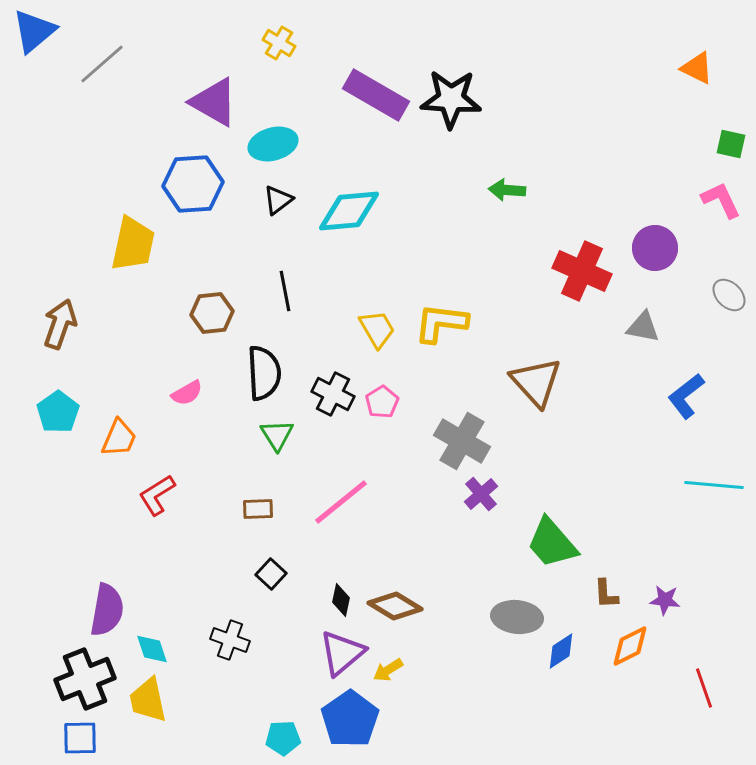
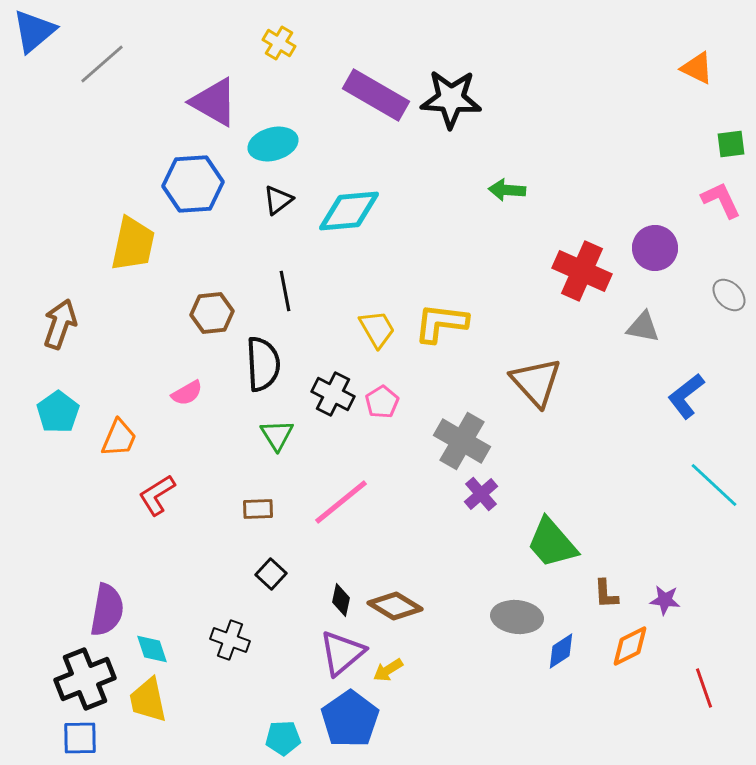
green square at (731, 144): rotated 20 degrees counterclockwise
black semicircle at (264, 373): moved 1 px left, 9 px up
cyan line at (714, 485): rotated 38 degrees clockwise
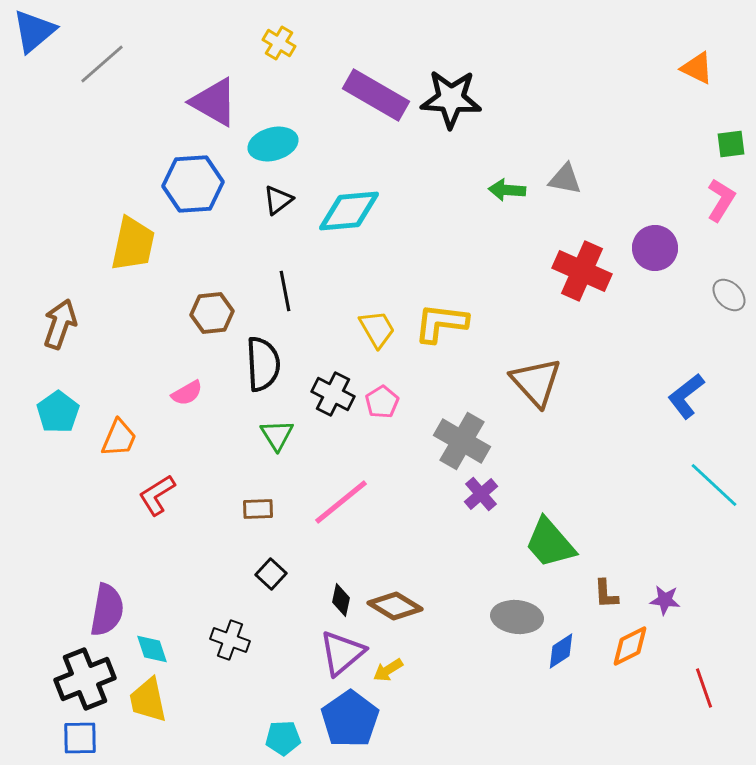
pink L-shape at (721, 200): rotated 57 degrees clockwise
gray triangle at (643, 327): moved 78 px left, 148 px up
green trapezoid at (552, 543): moved 2 px left
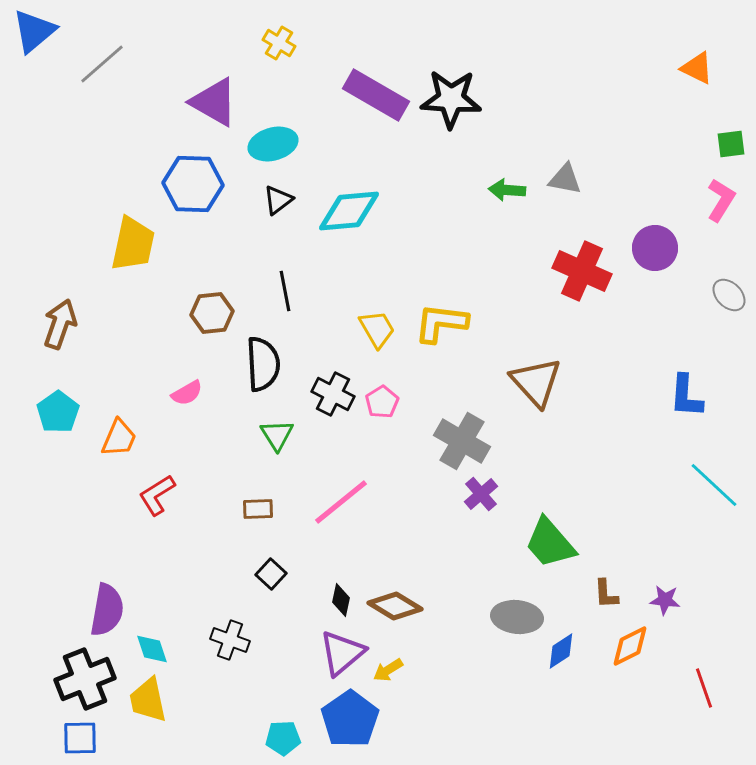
blue hexagon at (193, 184): rotated 6 degrees clockwise
blue L-shape at (686, 396): rotated 48 degrees counterclockwise
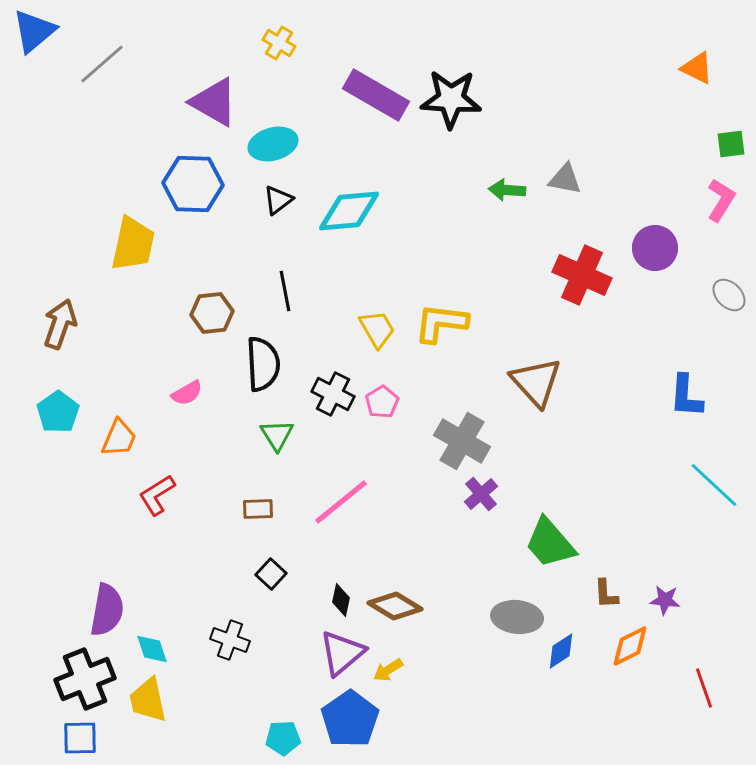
red cross at (582, 271): moved 4 px down
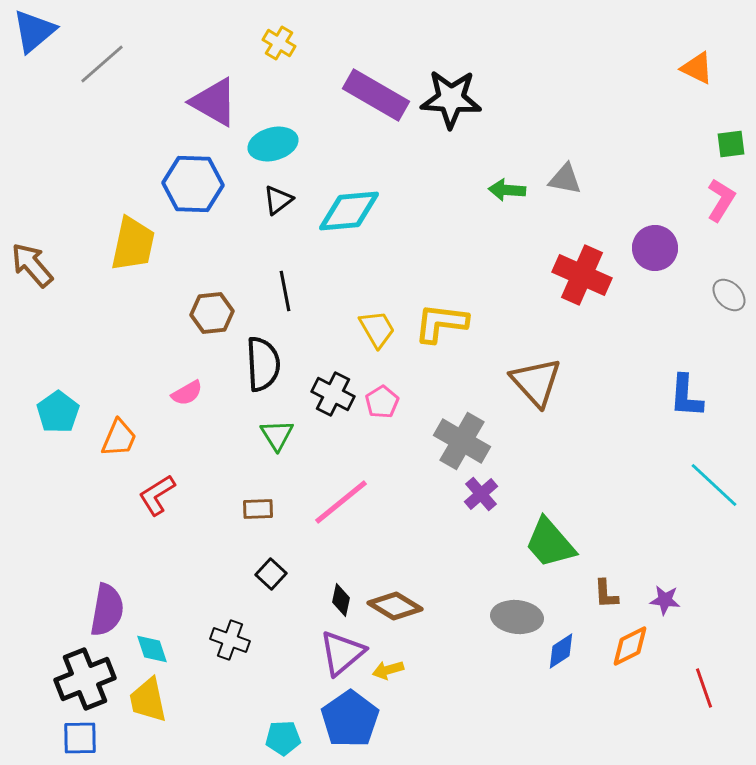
brown arrow at (60, 324): moved 28 px left, 59 px up; rotated 60 degrees counterclockwise
yellow arrow at (388, 670): rotated 16 degrees clockwise
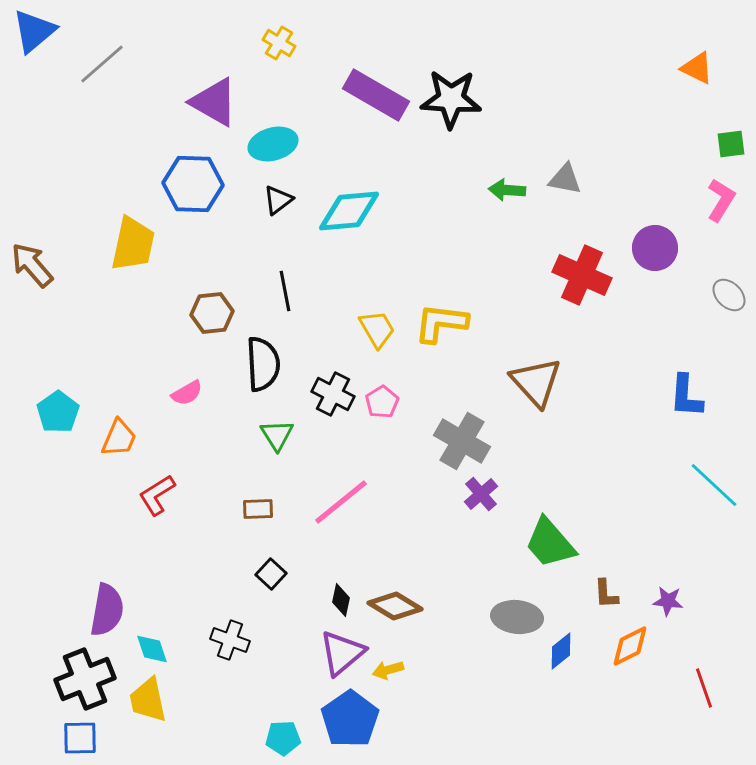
purple star at (665, 600): moved 3 px right, 1 px down
blue diamond at (561, 651): rotated 6 degrees counterclockwise
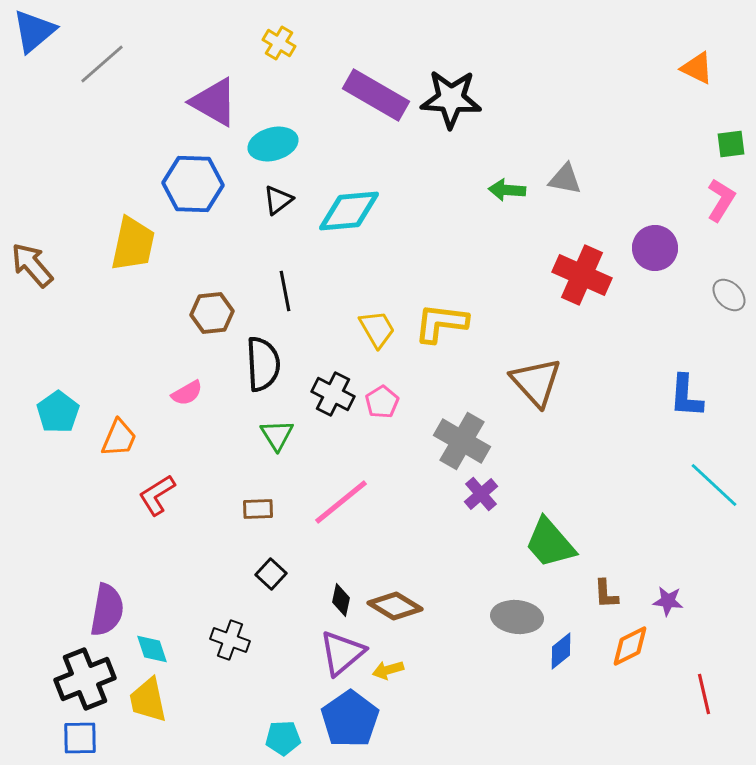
red line at (704, 688): moved 6 px down; rotated 6 degrees clockwise
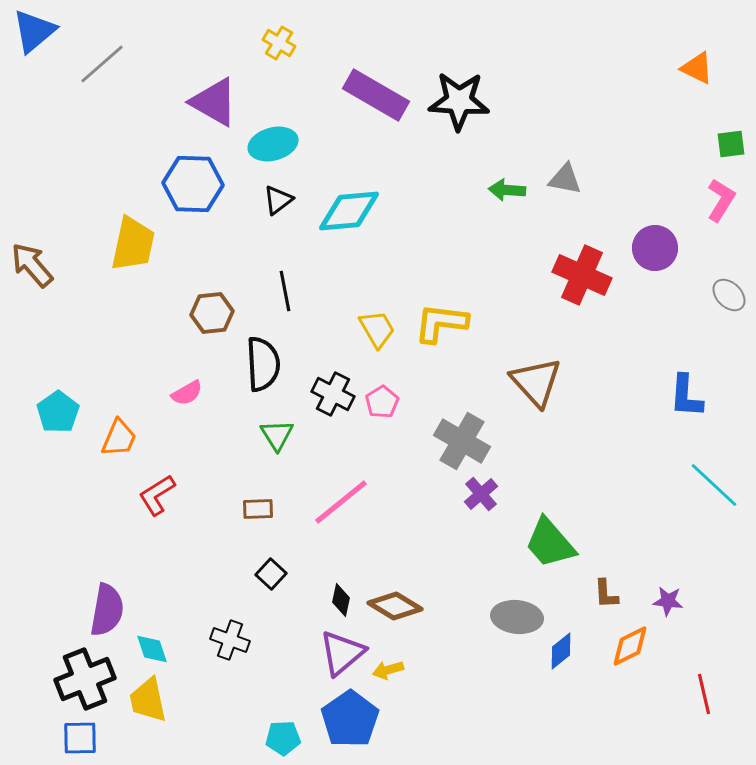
black star at (451, 99): moved 8 px right, 2 px down
